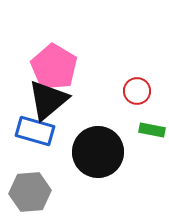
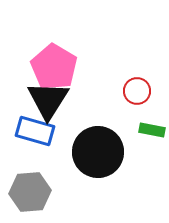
black triangle: rotated 18 degrees counterclockwise
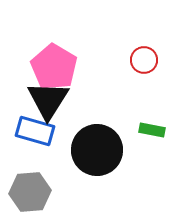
red circle: moved 7 px right, 31 px up
black circle: moved 1 px left, 2 px up
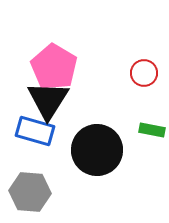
red circle: moved 13 px down
gray hexagon: rotated 9 degrees clockwise
